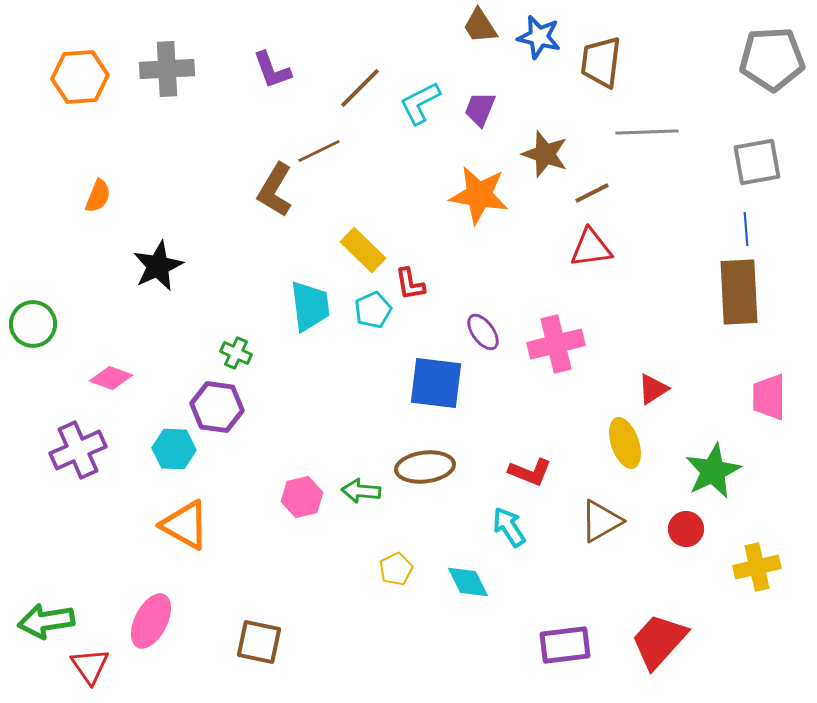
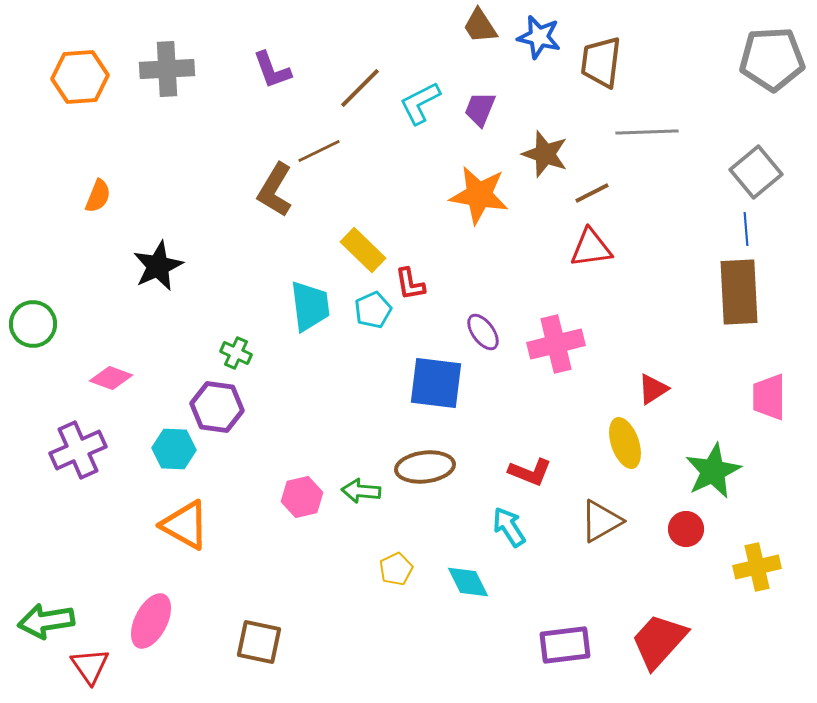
gray square at (757, 162): moved 1 px left, 10 px down; rotated 30 degrees counterclockwise
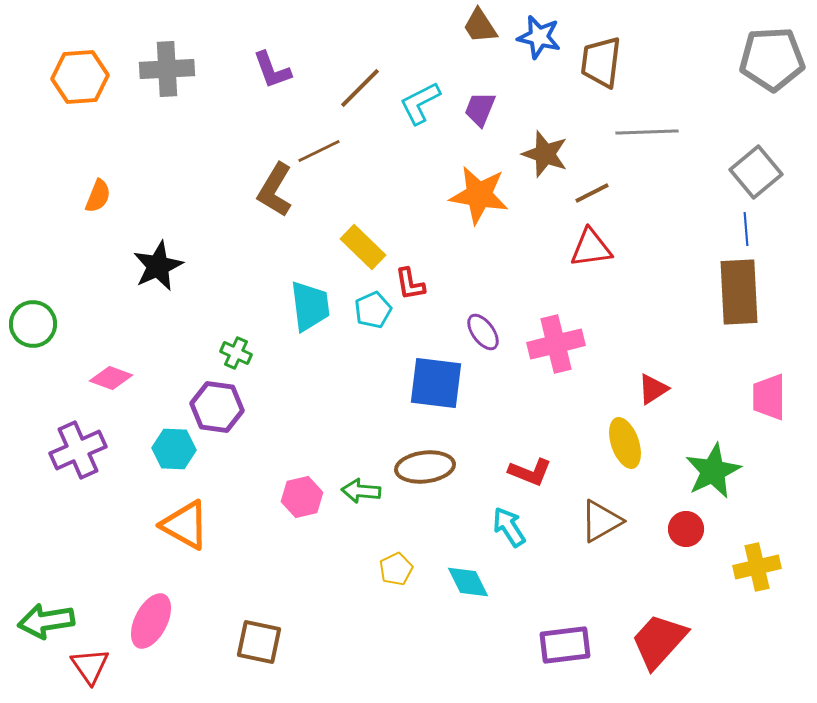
yellow rectangle at (363, 250): moved 3 px up
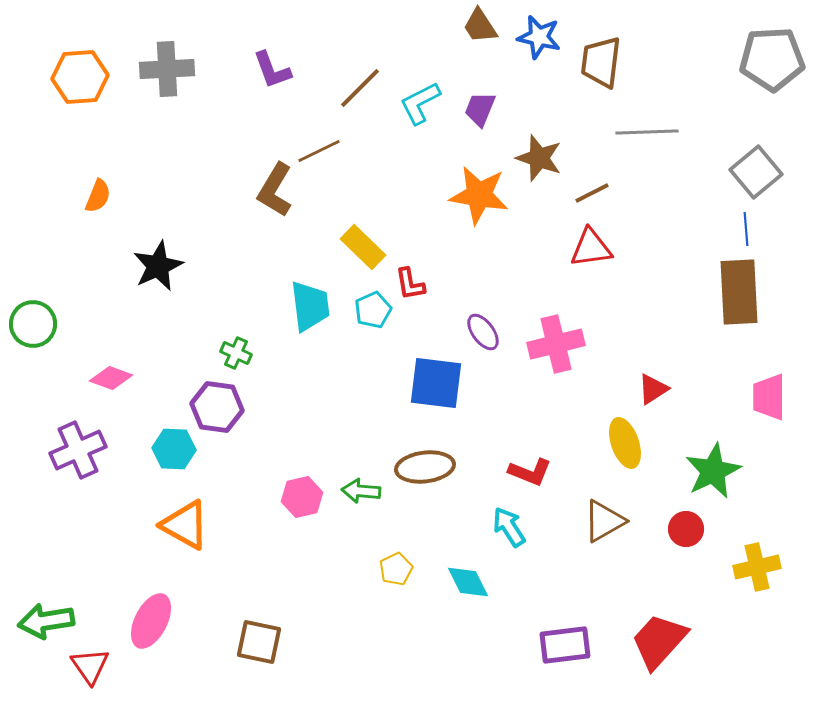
brown star at (545, 154): moved 6 px left, 4 px down
brown triangle at (601, 521): moved 3 px right
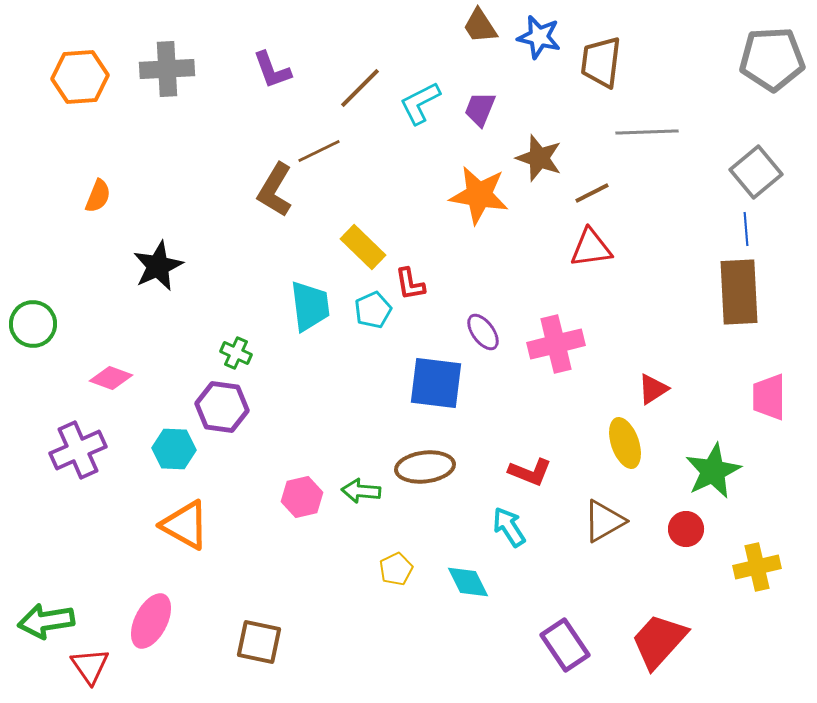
purple hexagon at (217, 407): moved 5 px right
purple rectangle at (565, 645): rotated 63 degrees clockwise
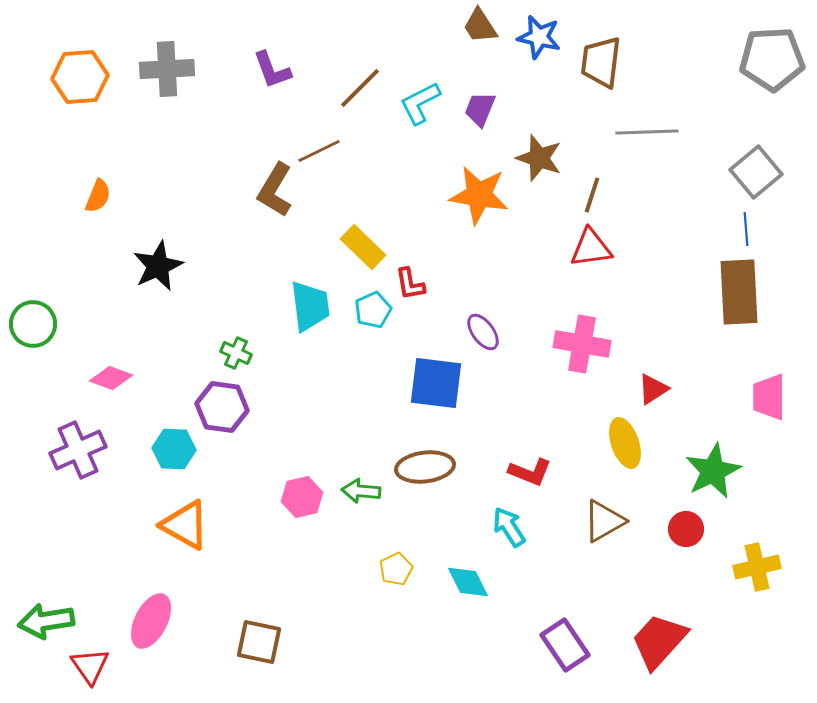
brown line at (592, 193): moved 2 px down; rotated 45 degrees counterclockwise
pink cross at (556, 344): moved 26 px right; rotated 24 degrees clockwise
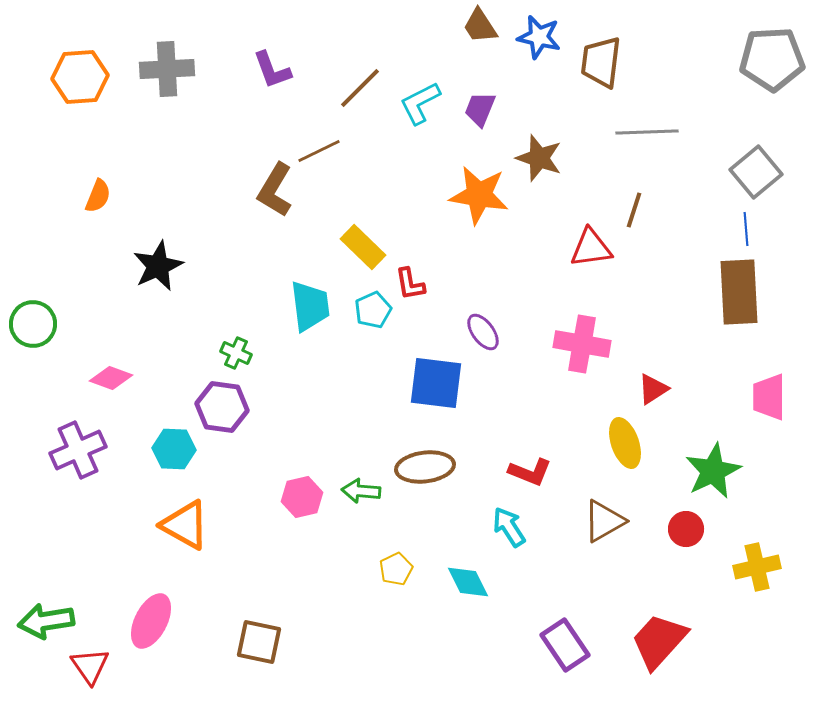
brown line at (592, 195): moved 42 px right, 15 px down
